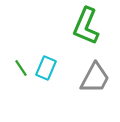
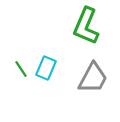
green line: moved 1 px down
gray trapezoid: moved 2 px left
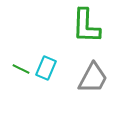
green L-shape: rotated 21 degrees counterclockwise
green line: rotated 30 degrees counterclockwise
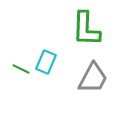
green L-shape: moved 3 px down
cyan rectangle: moved 6 px up
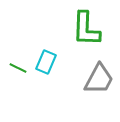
green line: moved 3 px left, 1 px up
gray trapezoid: moved 6 px right, 1 px down
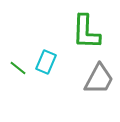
green L-shape: moved 3 px down
green line: rotated 12 degrees clockwise
